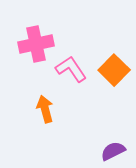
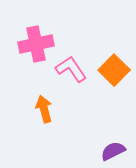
orange arrow: moved 1 px left
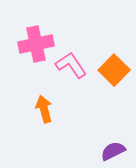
pink L-shape: moved 4 px up
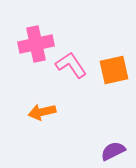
orange square: rotated 32 degrees clockwise
orange arrow: moved 2 px left, 3 px down; rotated 88 degrees counterclockwise
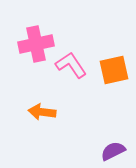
orange arrow: rotated 20 degrees clockwise
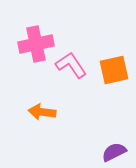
purple semicircle: moved 1 px right, 1 px down
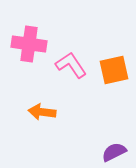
pink cross: moved 7 px left; rotated 20 degrees clockwise
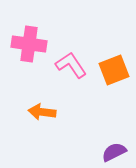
orange square: rotated 8 degrees counterclockwise
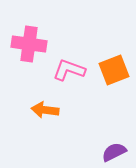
pink L-shape: moved 2 px left, 5 px down; rotated 36 degrees counterclockwise
orange arrow: moved 3 px right, 2 px up
